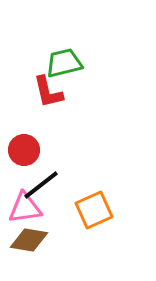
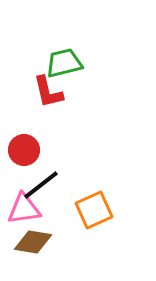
pink triangle: moved 1 px left, 1 px down
brown diamond: moved 4 px right, 2 px down
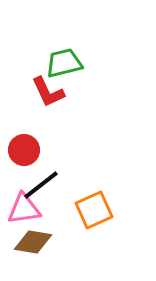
red L-shape: rotated 12 degrees counterclockwise
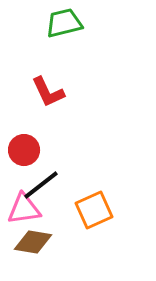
green trapezoid: moved 40 px up
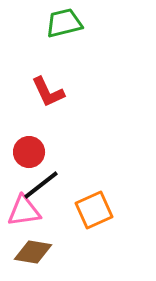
red circle: moved 5 px right, 2 px down
pink triangle: moved 2 px down
brown diamond: moved 10 px down
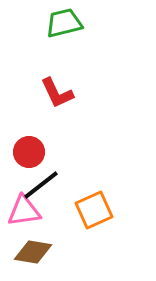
red L-shape: moved 9 px right, 1 px down
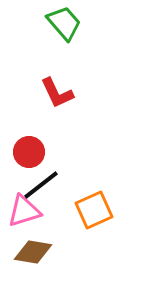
green trapezoid: rotated 63 degrees clockwise
pink triangle: rotated 9 degrees counterclockwise
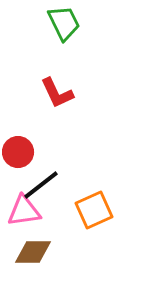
green trapezoid: rotated 15 degrees clockwise
red circle: moved 11 px left
pink triangle: rotated 9 degrees clockwise
brown diamond: rotated 9 degrees counterclockwise
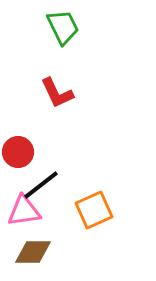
green trapezoid: moved 1 px left, 4 px down
